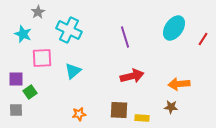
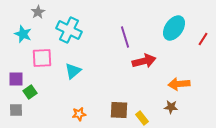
red arrow: moved 12 px right, 15 px up
yellow rectangle: rotated 48 degrees clockwise
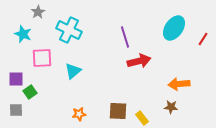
red arrow: moved 5 px left
brown square: moved 1 px left, 1 px down
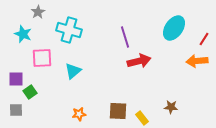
cyan cross: rotated 10 degrees counterclockwise
red line: moved 1 px right
orange arrow: moved 18 px right, 23 px up
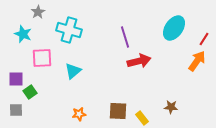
orange arrow: rotated 130 degrees clockwise
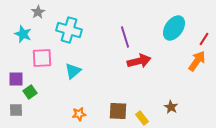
brown star: rotated 24 degrees clockwise
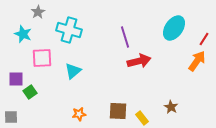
gray square: moved 5 px left, 7 px down
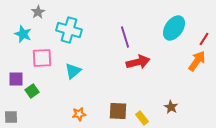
red arrow: moved 1 px left, 1 px down
green square: moved 2 px right, 1 px up
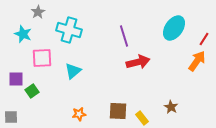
purple line: moved 1 px left, 1 px up
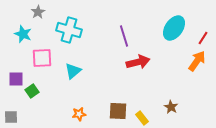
red line: moved 1 px left, 1 px up
